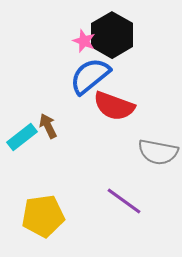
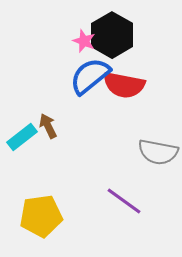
red semicircle: moved 10 px right, 21 px up; rotated 9 degrees counterclockwise
yellow pentagon: moved 2 px left
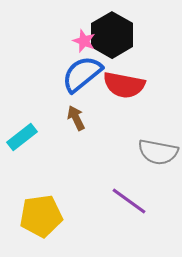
blue semicircle: moved 8 px left, 2 px up
brown arrow: moved 28 px right, 8 px up
purple line: moved 5 px right
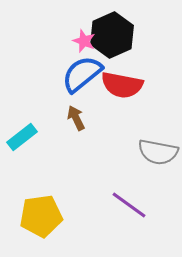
black hexagon: rotated 6 degrees clockwise
red semicircle: moved 2 px left
purple line: moved 4 px down
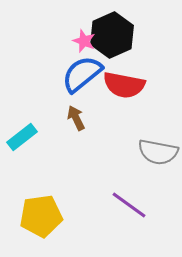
red semicircle: moved 2 px right
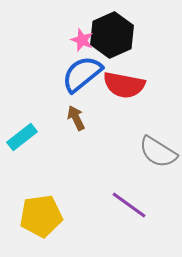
pink star: moved 2 px left, 1 px up
gray semicircle: rotated 21 degrees clockwise
